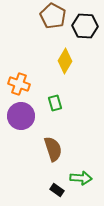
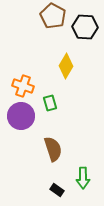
black hexagon: moved 1 px down
yellow diamond: moved 1 px right, 5 px down
orange cross: moved 4 px right, 2 px down
green rectangle: moved 5 px left
green arrow: moved 2 px right; rotated 85 degrees clockwise
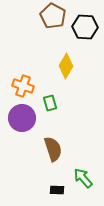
purple circle: moved 1 px right, 2 px down
green arrow: rotated 140 degrees clockwise
black rectangle: rotated 32 degrees counterclockwise
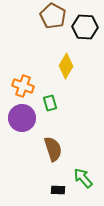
black rectangle: moved 1 px right
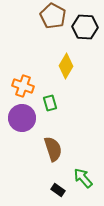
black rectangle: rotated 32 degrees clockwise
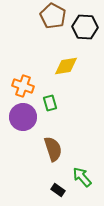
yellow diamond: rotated 50 degrees clockwise
purple circle: moved 1 px right, 1 px up
green arrow: moved 1 px left, 1 px up
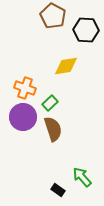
black hexagon: moved 1 px right, 3 px down
orange cross: moved 2 px right, 2 px down
green rectangle: rotated 63 degrees clockwise
brown semicircle: moved 20 px up
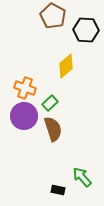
yellow diamond: rotated 30 degrees counterclockwise
purple circle: moved 1 px right, 1 px up
black rectangle: rotated 24 degrees counterclockwise
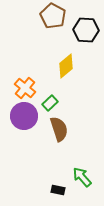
orange cross: rotated 20 degrees clockwise
brown semicircle: moved 6 px right
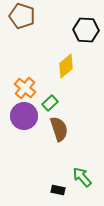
brown pentagon: moved 31 px left; rotated 10 degrees counterclockwise
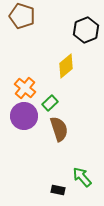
black hexagon: rotated 25 degrees counterclockwise
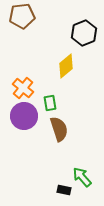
brown pentagon: rotated 25 degrees counterclockwise
black hexagon: moved 2 px left, 3 px down
orange cross: moved 2 px left
green rectangle: rotated 56 degrees counterclockwise
black rectangle: moved 6 px right
